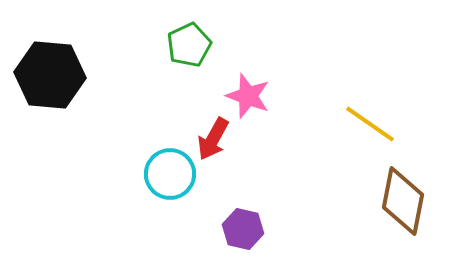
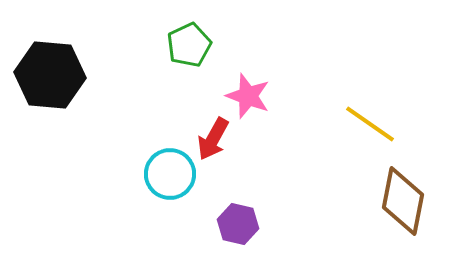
purple hexagon: moved 5 px left, 5 px up
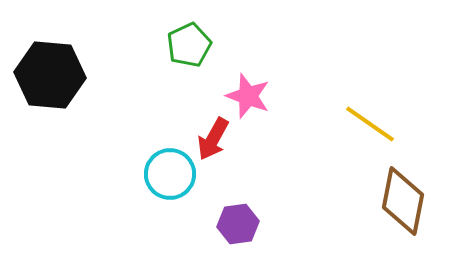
purple hexagon: rotated 21 degrees counterclockwise
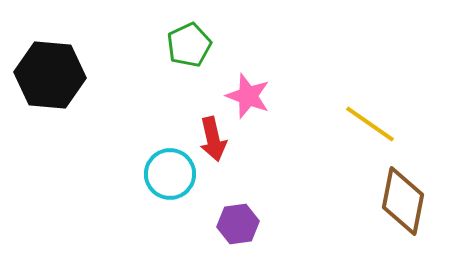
red arrow: rotated 42 degrees counterclockwise
